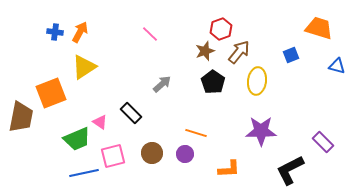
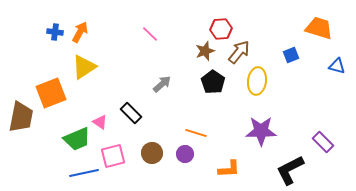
red hexagon: rotated 15 degrees clockwise
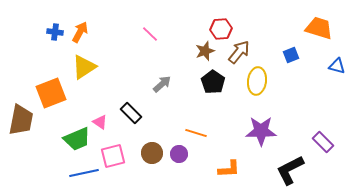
brown trapezoid: moved 3 px down
purple circle: moved 6 px left
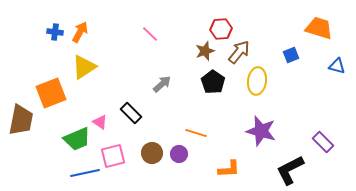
purple star: rotated 16 degrees clockwise
blue line: moved 1 px right
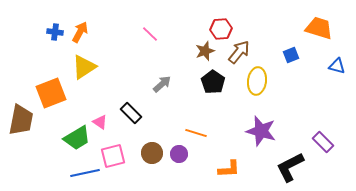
green trapezoid: moved 1 px up; rotated 8 degrees counterclockwise
black L-shape: moved 3 px up
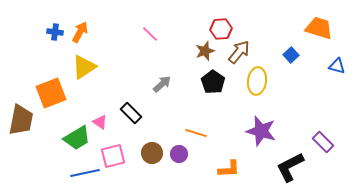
blue square: rotated 21 degrees counterclockwise
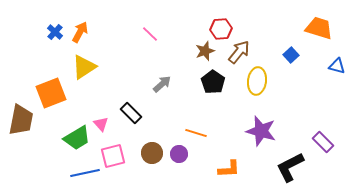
blue cross: rotated 35 degrees clockwise
pink triangle: moved 1 px right, 2 px down; rotated 14 degrees clockwise
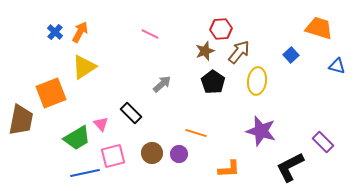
pink line: rotated 18 degrees counterclockwise
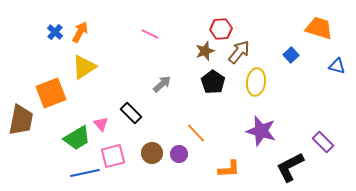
yellow ellipse: moved 1 px left, 1 px down
orange line: rotated 30 degrees clockwise
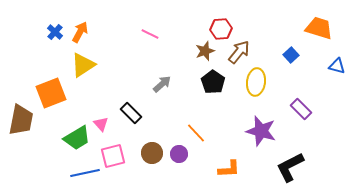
yellow triangle: moved 1 px left, 2 px up
purple rectangle: moved 22 px left, 33 px up
